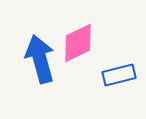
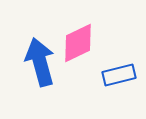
blue arrow: moved 3 px down
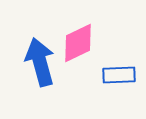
blue rectangle: rotated 12 degrees clockwise
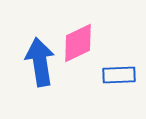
blue arrow: rotated 6 degrees clockwise
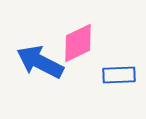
blue arrow: rotated 54 degrees counterclockwise
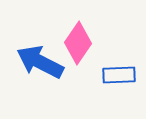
pink diamond: rotated 30 degrees counterclockwise
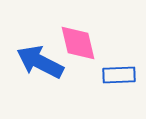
pink diamond: rotated 48 degrees counterclockwise
